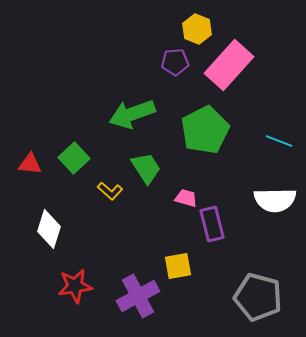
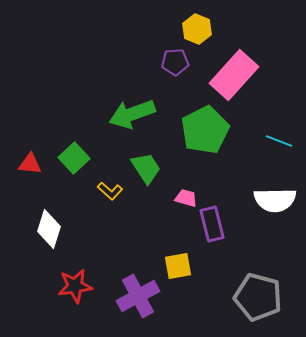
pink rectangle: moved 5 px right, 10 px down
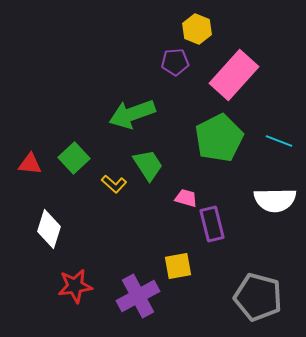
green pentagon: moved 14 px right, 8 px down
green trapezoid: moved 2 px right, 3 px up
yellow L-shape: moved 4 px right, 7 px up
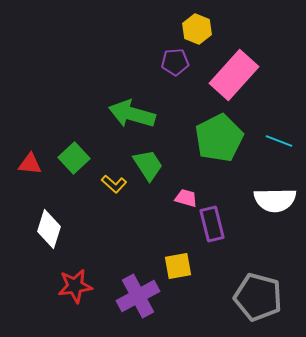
green arrow: rotated 36 degrees clockwise
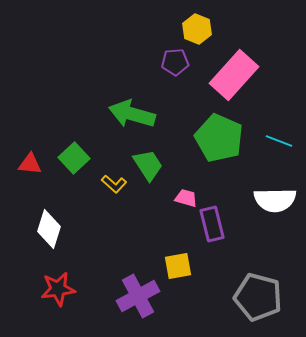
green pentagon: rotated 21 degrees counterclockwise
red star: moved 17 px left, 3 px down
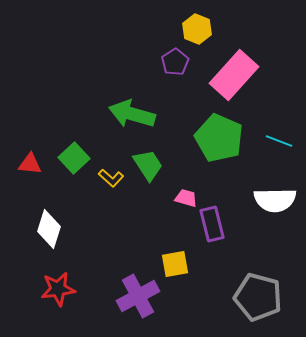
purple pentagon: rotated 28 degrees counterclockwise
yellow L-shape: moved 3 px left, 6 px up
yellow square: moved 3 px left, 2 px up
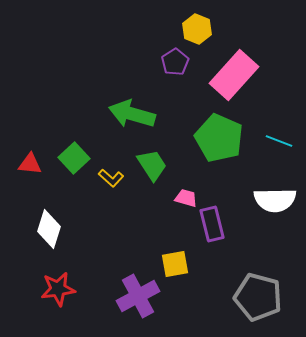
green trapezoid: moved 4 px right
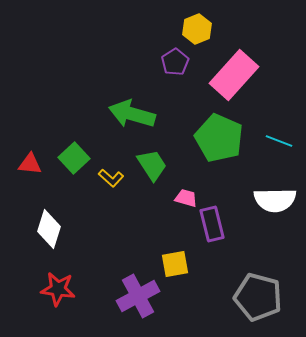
yellow hexagon: rotated 16 degrees clockwise
red star: rotated 16 degrees clockwise
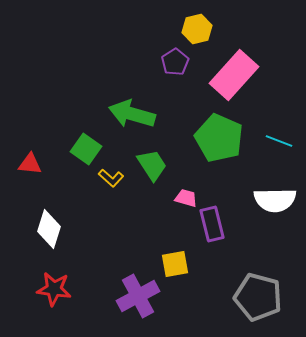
yellow hexagon: rotated 8 degrees clockwise
green square: moved 12 px right, 9 px up; rotated 12 degrees counterclockwise
red star: moved 4 px left
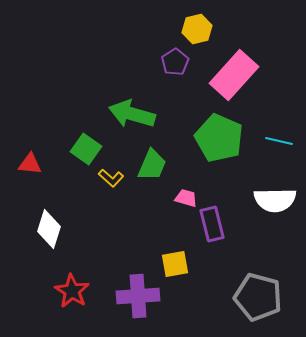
cyan line: rotated 8 degrees counterclockwise
green trapezoid: rotated 56 degrees clockwise
red star: moved 18 px right, 2 px down; rotated 24 degrees clockwise
purple cross: rotated 24 degrees clockwise
